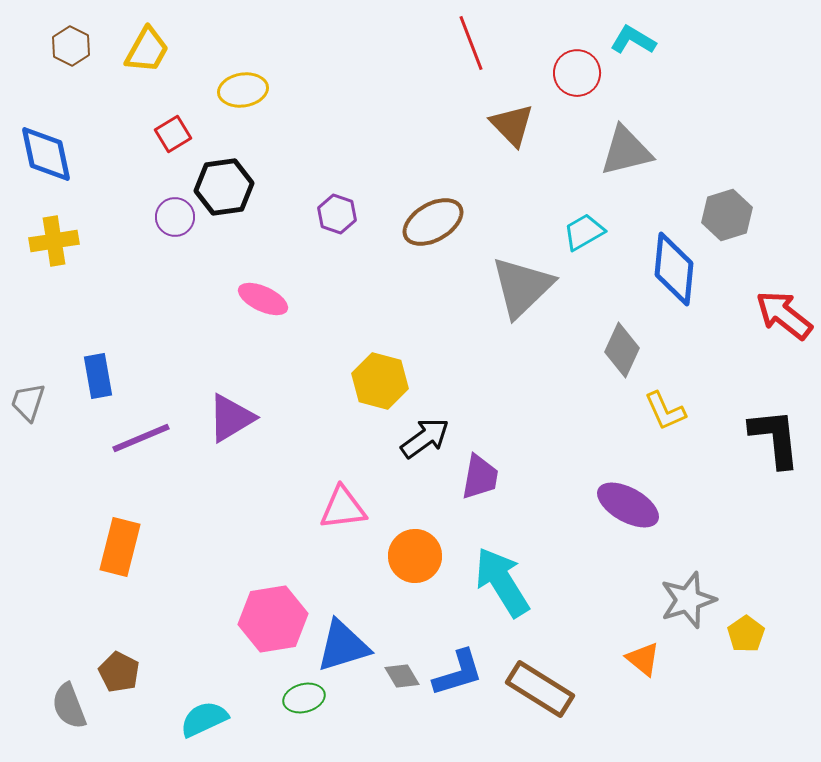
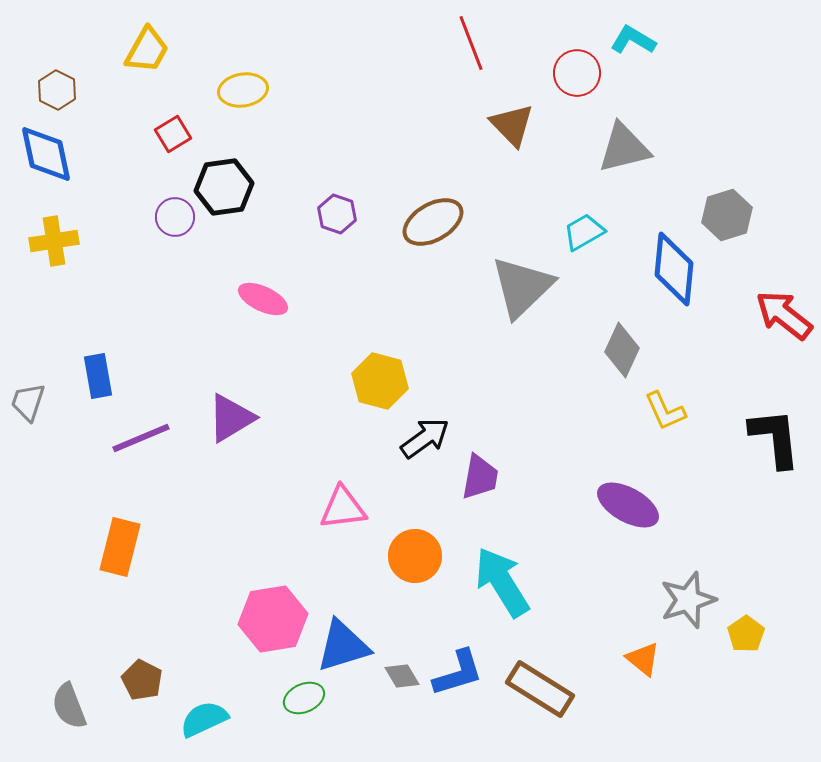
brown hexagon at (71, 46): moved 14 px left, 44 px down
gray triangle at (626, 151): moved 2 px left, 3 px up
brown pentagon at (119, 672): moved 23 px right, 8 px down
green ellipse at (304, 698): rotated 9 degrees counterclockwise
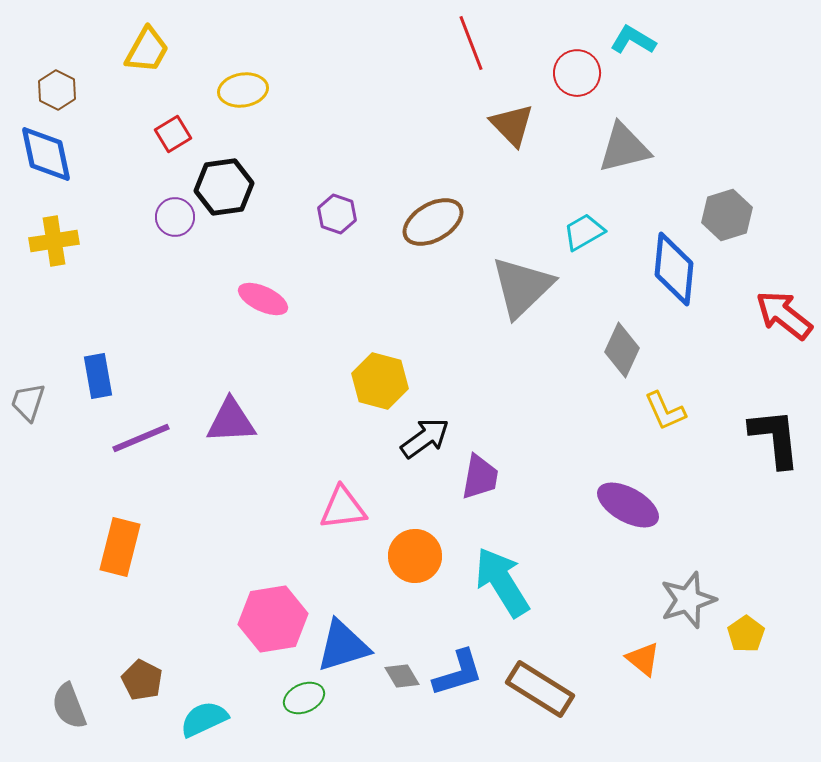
purple triangle at (231, 418): moved 3 px down; rotated 28 degrees clockwise
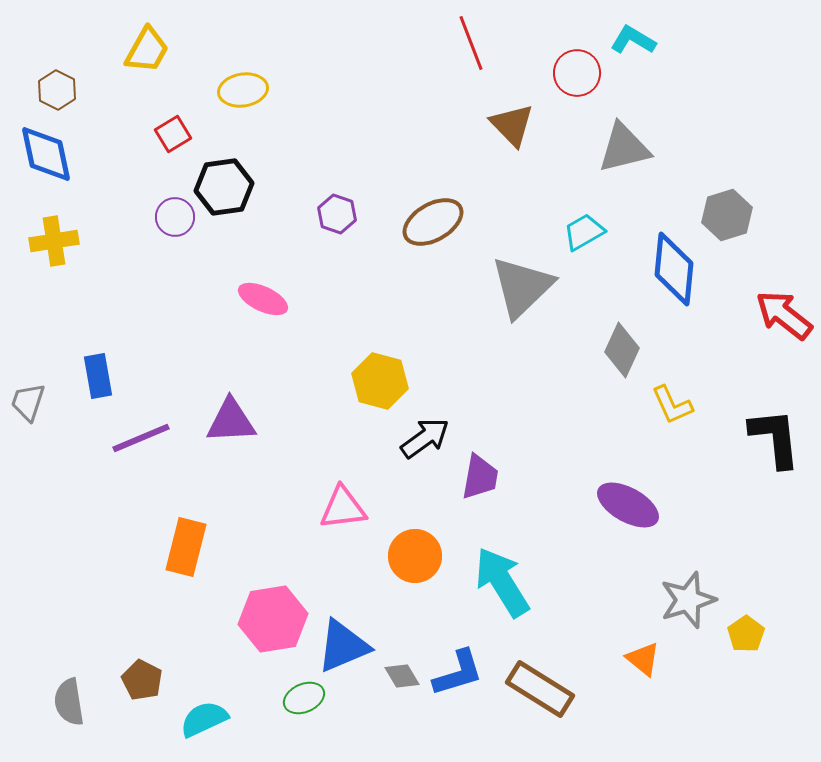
yellow L-shape at (665, 411): moved 7 px right, 6 px up
orange rectangle at (120, 547): moved 66 px right
blue triangle at (343, 646): rotated 6 degrees counterclockwise
gray semicircle at (69, 706): moved 4 px up; rotated 12 degrees clockwise
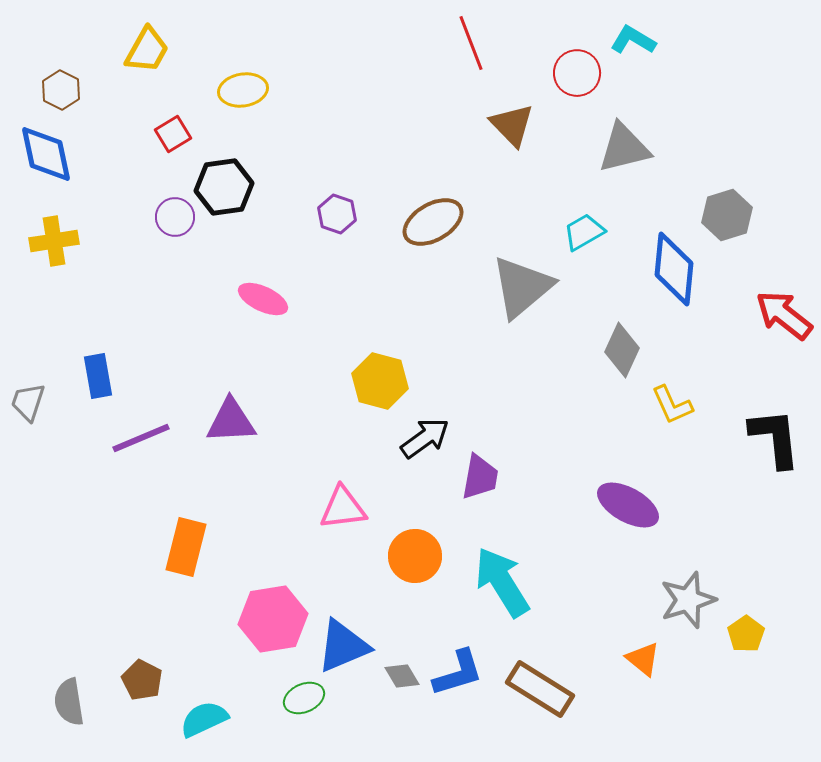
brown hexagon at (57, 90): moved 4 px right
gray triangle at (522, 287): rotated 4 degrees clockwise
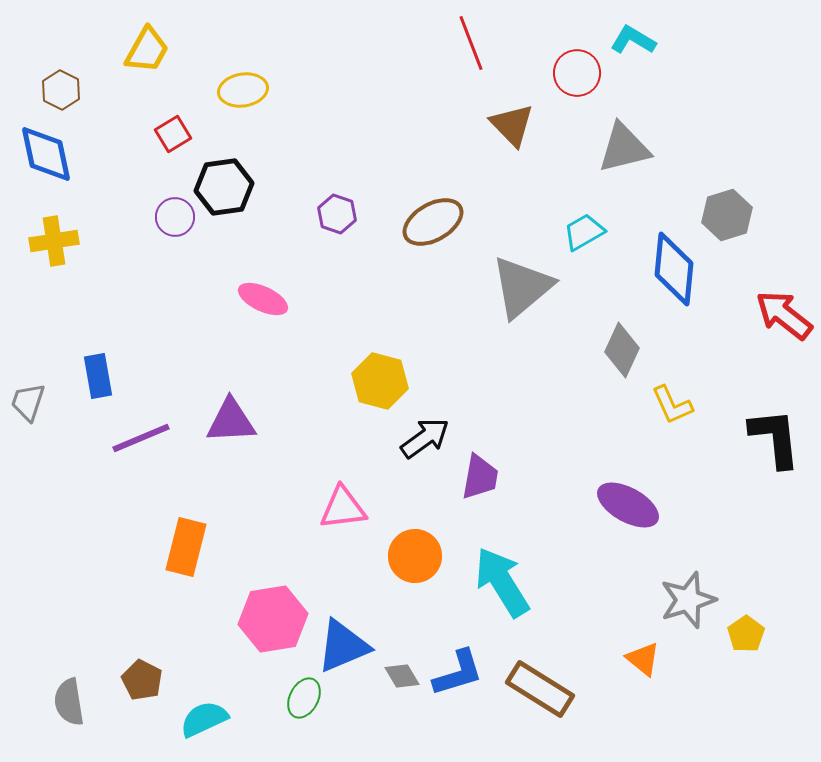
green ellipse at (304, 698): rotated 39 degrees counterclockwise
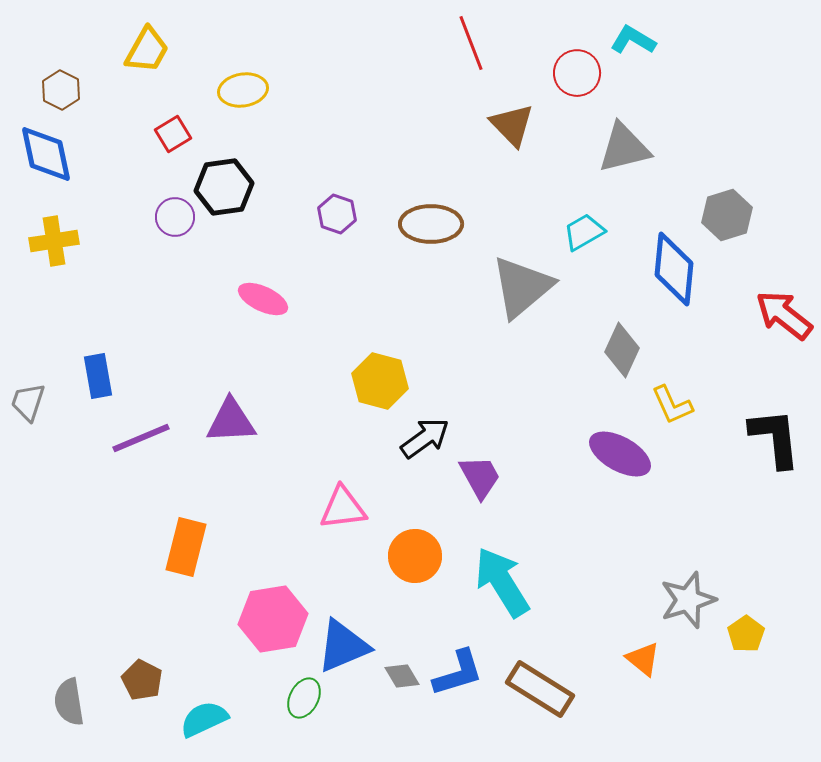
brown ellipse at (433, 222): moved 2 px left, 2 px down; rotated 30 degrees clockwise
purple trapezoid at (480, 477): rotated 39 degrees counterclockwise
purple ellipse at (628, 505): moved 8 px left, 51 px up
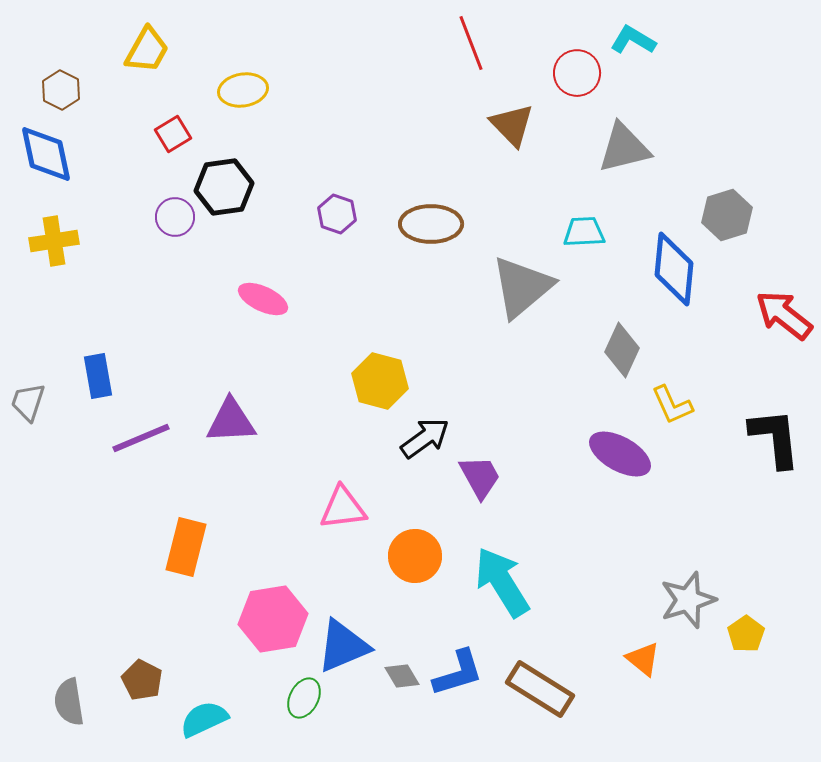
cyan trapezoid at (584, 232): rotated 27 degrees clockwise
